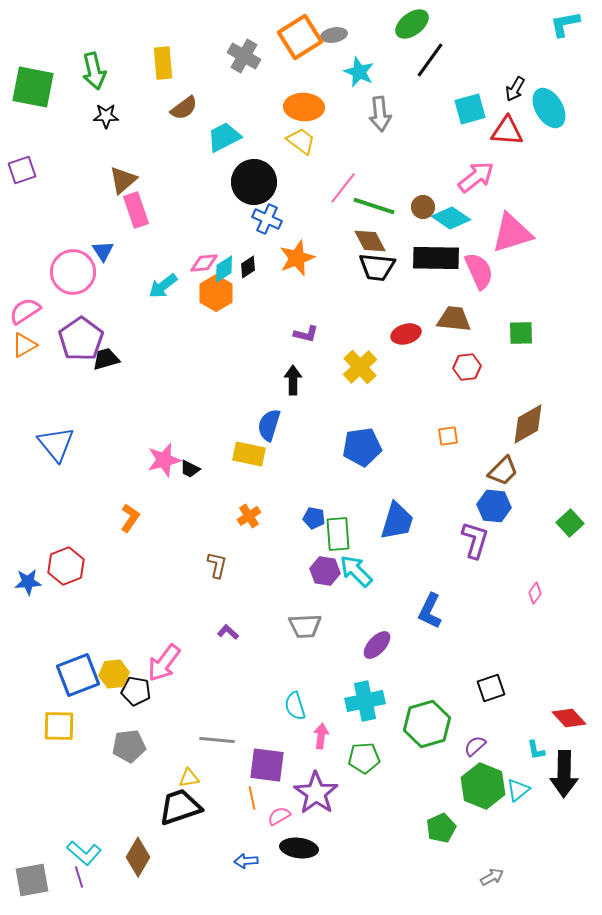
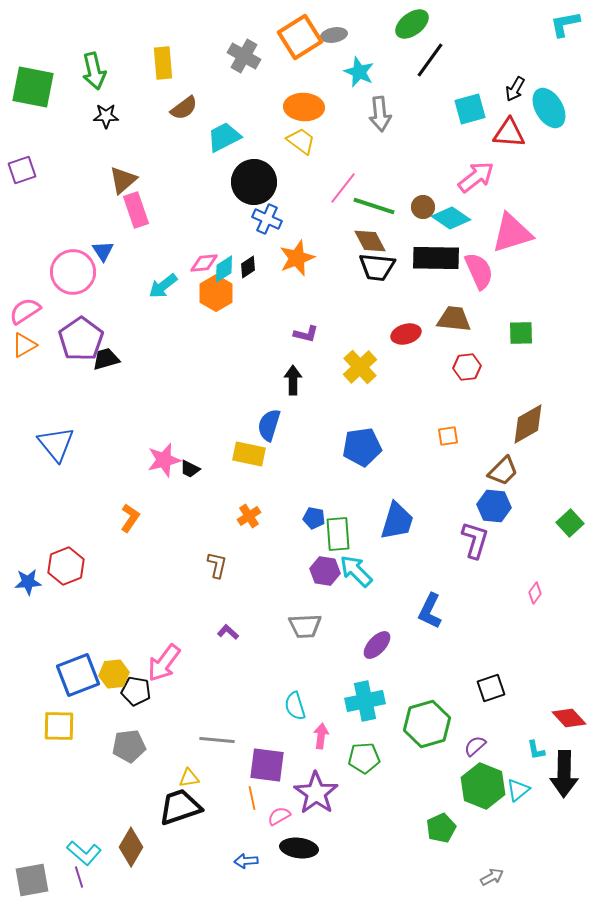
red triangle at (507, 131): moved 2 px right, 2 px down
brown diamond at (138, 857): moved 7 px left, 10 px up
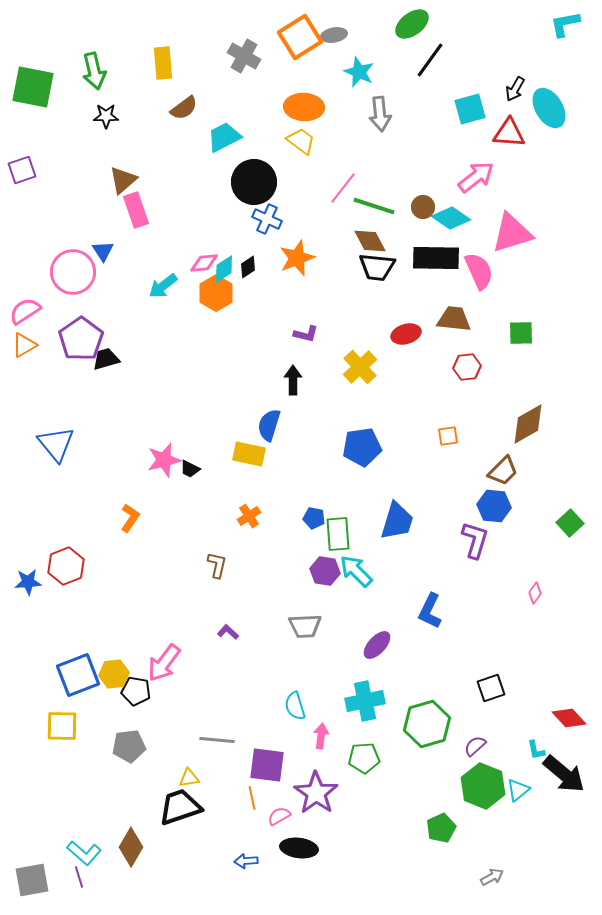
yellow square at (59, 726): moved 3 px right
black arrow at (564, 774): rotated 51 degrees counterclockwise
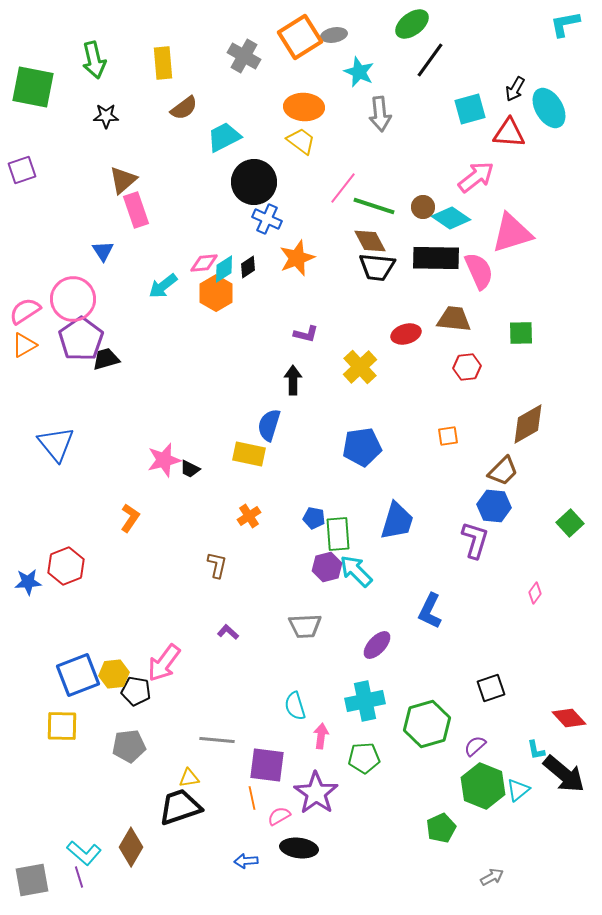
green arrow at (94, 71): moved 11 px up
pink circle at (73, 272): moved 27 px down
purple hexagon at (325, 571): moved 2 px right, 4 px up; rotated 24 degrees counterclockwise
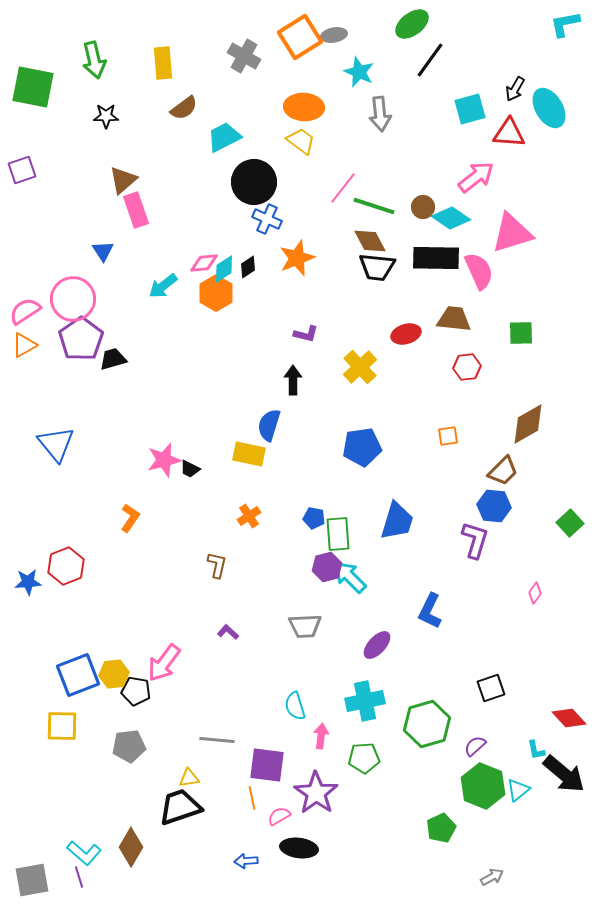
black trapezoid at (106, 359): moved 7 px right
cyan arrow at (356, 571): moved 6 px left, 6 px down
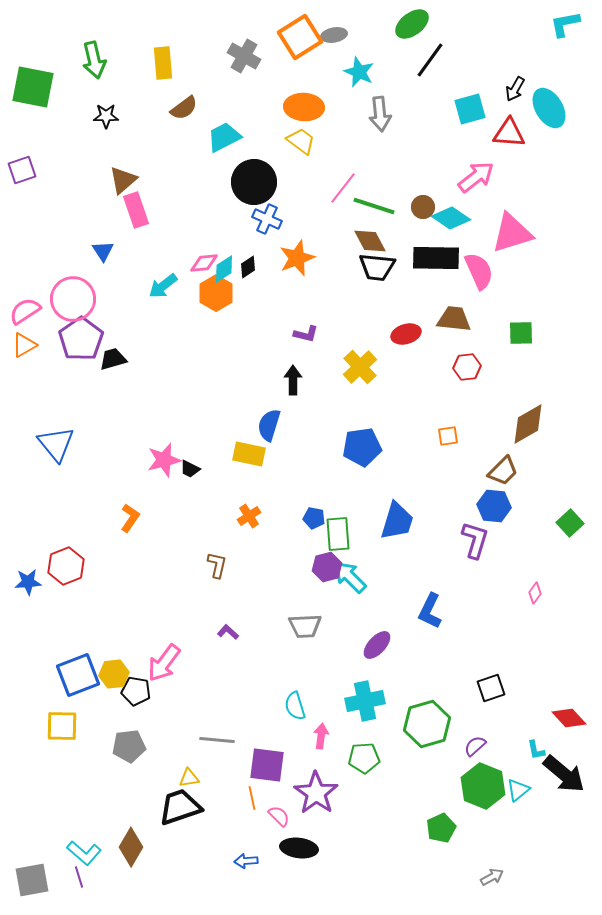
pink semicircle at (279, 816): rotated 75 degrees clockwise
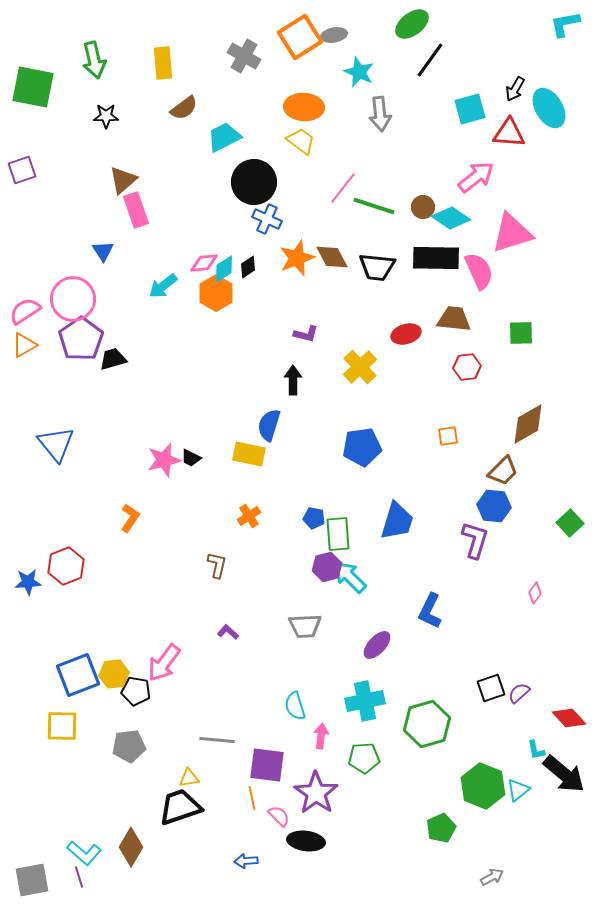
brown diamond at (370, 241): moved 38 px left, 16 px down
black trapezoid at (190, 469): moved 1 px right, 11 px up
purple semicircle at (475, 746): moved 44 px right, 53 px up
black ellipse at (299, 848): moved 7 px right, 7 px up
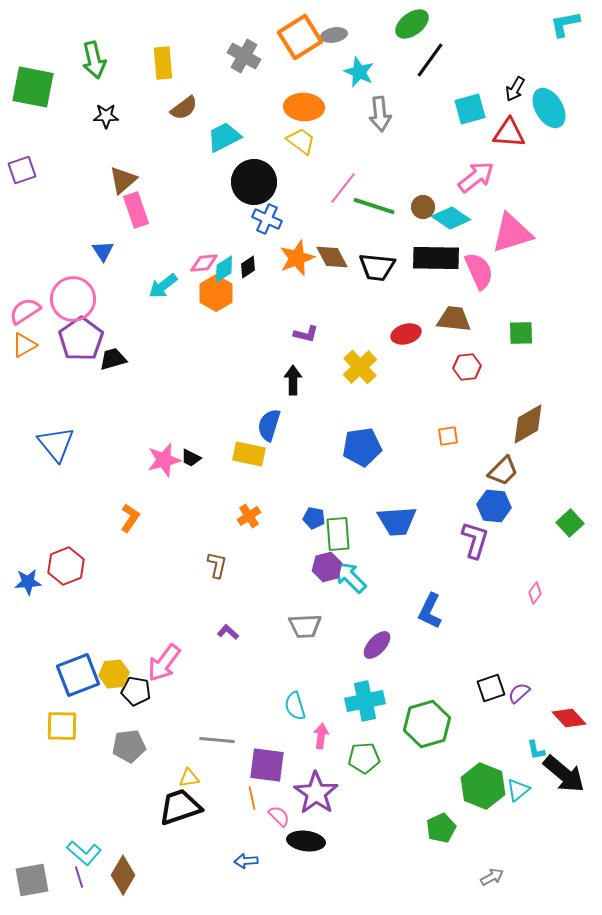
blue trapezoid at (397, 521): rotated 69 degrees clockwise
brown diamond at (131, 847): moved 8 px left, 28 px down
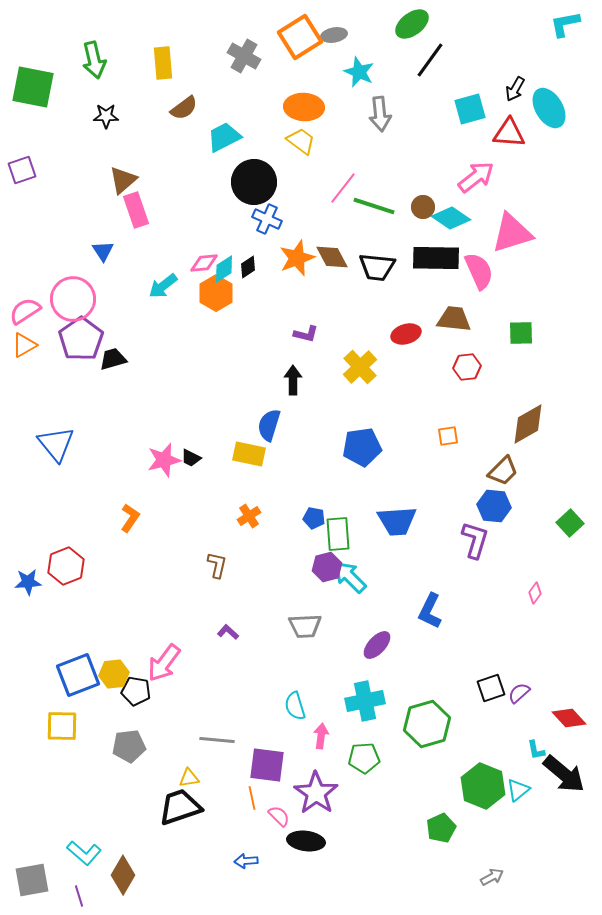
purple line at (79, 877): moved 19 px down
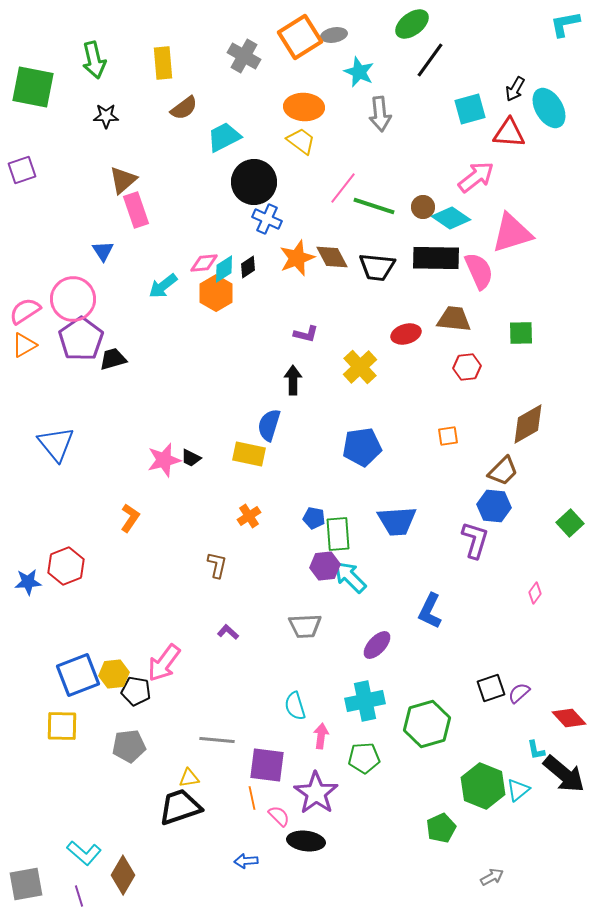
purple hexagon at (327, 567): moved 2 px left, 1 px up; rotated 8 degrees clockwise
gray square at (32, 880): moved 6 px left, 4 px down
